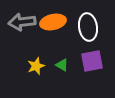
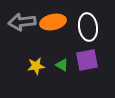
purple square: moved 5 px left, 1 px up
yellow star: rotated 12 degrees clockwise
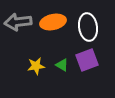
gray arrow: moved 4 px left
purple square: rotated 10 degrees counterclockwise
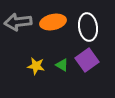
purple square: rotated 15 degrees counterclockwise
yellow star: rotated 18 degrees clockwise
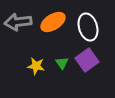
orange ellipse: rotated 20 degrees counterclockwise
white ellipse: rotated 8 degrees counterclockwise
green triangle: moved 2 px up; rotated 24 degrees clockwise
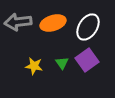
orange ellipse: moved 1 px down; rotated 15 degrees clockwise
white ellipse: rotated 48 degrees clockwise
yellow star: moved 2 px left
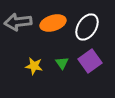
white ellipse: moved 1 px left
purple square: moved 3 px right, 1 px down
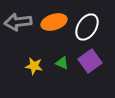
orange ellipse: moved 1 px right, 1 px up
green triangle: rotated 32 degrees counterclockwise
